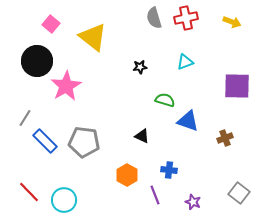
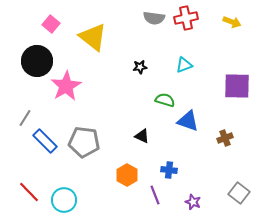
gray semicircle: rotated 65 degrees counterclockwise
cyan triangle: moved 1 px left, 3 px down
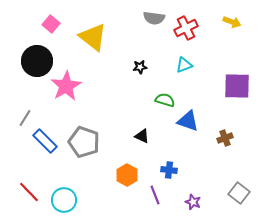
red cross: moved 10 px down; rotated 15 degrees counterclockwise
gray pentagon: rotated 12 degrees clockwise
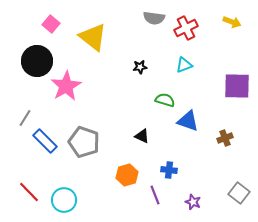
orange hexagon: rotated 15 degrees clockwise
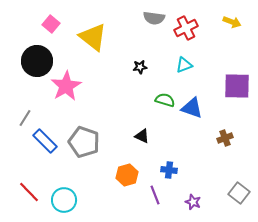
blue triangle: moved 4 px right, 13 px up
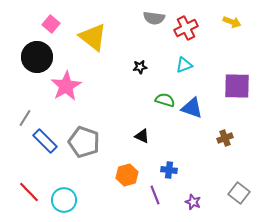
black circle: moved 4 px up
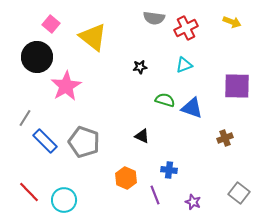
orange hexagon: moved 1 px left, 3 px down; rotated 20 degrees counterclockwise
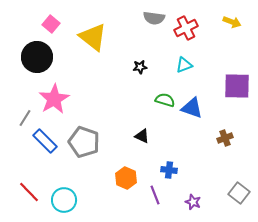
pink star: moved 12 px left, 13 px down
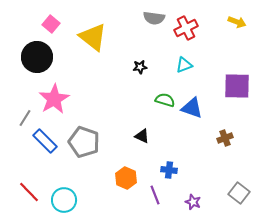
yellow arrow: moved 5 px right
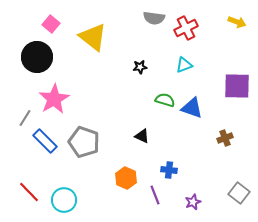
purple star: rotated 28 degrees clockwise
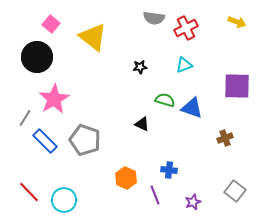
black triangle: moved 12 px up
gray pentagon: moved 1 px right, 2 px up
gray square: moved 4 px left, 2 px up
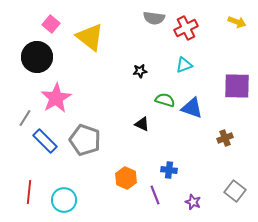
yellow triangle: moved 3 px left
black star: moved 4 px down
pink star: moved 2 px right, 1 px up
red line: rotated 50 degrees clockwise
purple star: rotated 28 degrees counterclockwise
